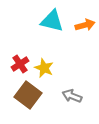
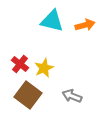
red cross: rotated 18 degrees counterclockwise
yellow star: rotated 24 degrees clockwise
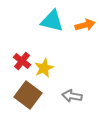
red cross: moved 2 px right, 3 px up
gray arrow: rotated 12 degrees counterclockwise
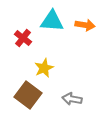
cyan triangle: rotated 10 degrees counterclockwise
orange arrow: rotated 24 degrees clockwise
red cross: moved 1 px right, 23 px up
gray arrow: moved 3 px down
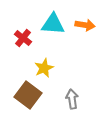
cyan triangle: moved 1 px right, 3 px down
gray arrow: rotated 72 degrees clockwise
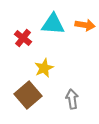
brown square: rotated 12 degrees clockwise
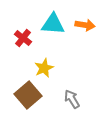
gray arrow: rotated 24 degrees counterclockwise
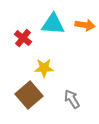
yellow star: rotated 24 degrees clockwise
brown square: moved 1 px right
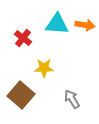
cyan triangle: moved 4 px right
brown square: moved 8 px left; rotated 8 degrees counterclockwise
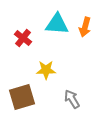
orange arrow: moved 2 px down; rotated 96 degrees clockwise
yellow star: moved 2 px right, 2 px down
brown square: moved 1 px right, 2 px down; rotated 32 degrees clockwise
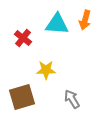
orange arrow: moved 7 px up
